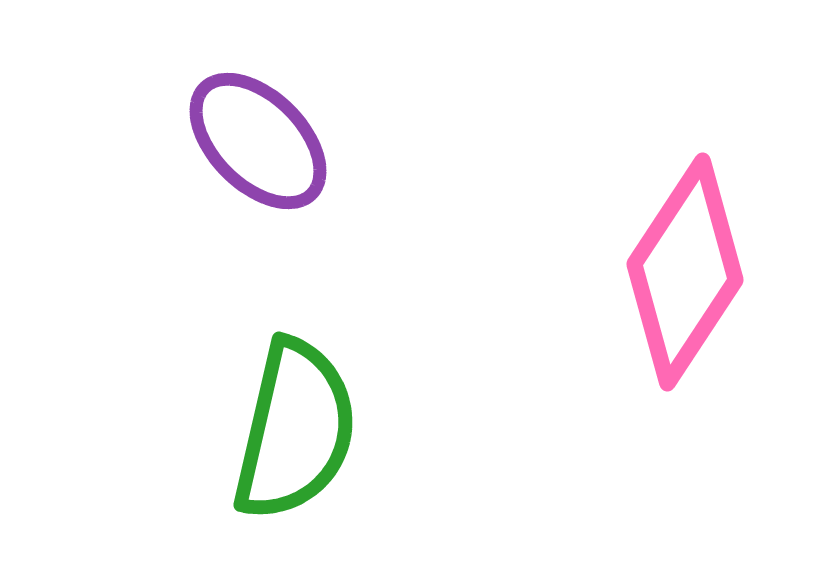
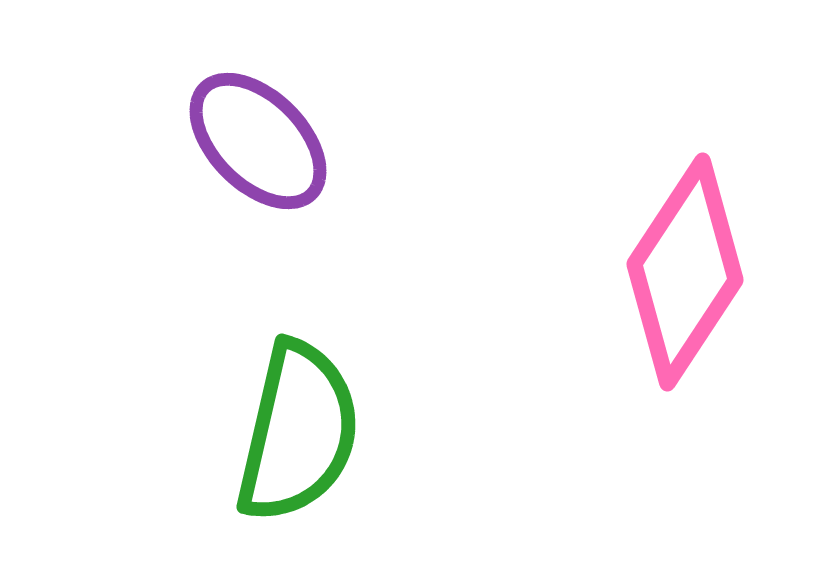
green semicircle: moved 3 px right, 2 px down
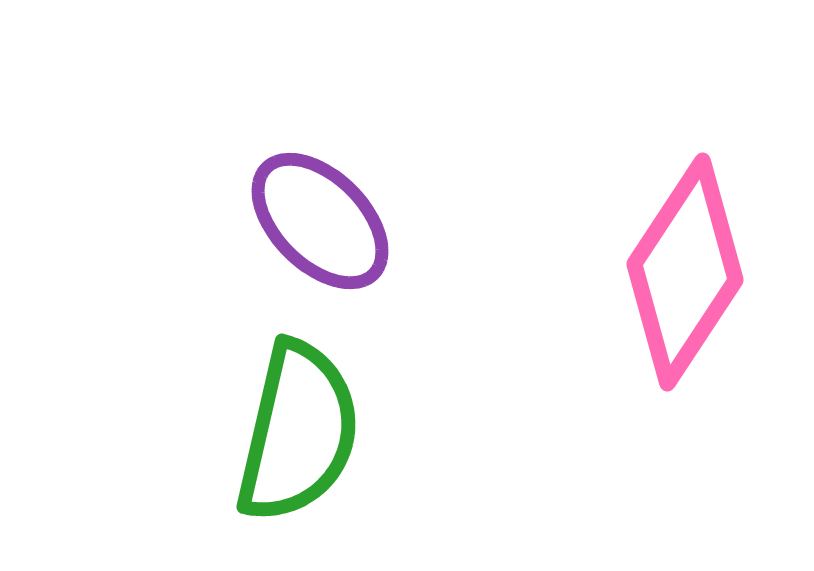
purple ellipse: moved 62 px right, 80 px down
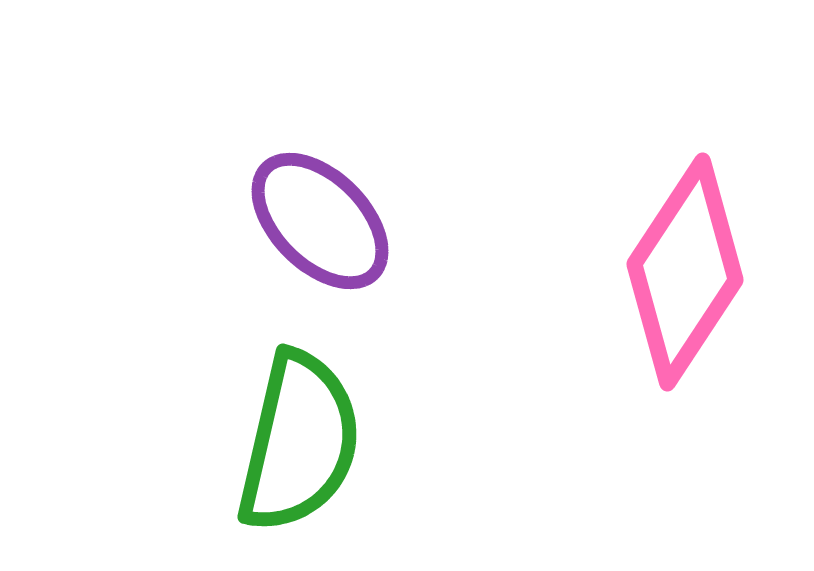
green semicircle: moved 1 px right, 10 px down
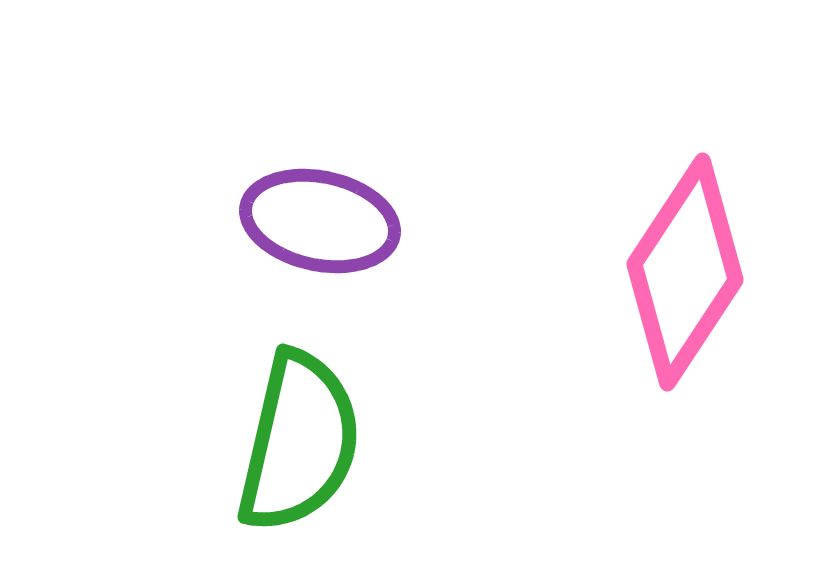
purple ellipse: rotated 33 degrees counterclockwise
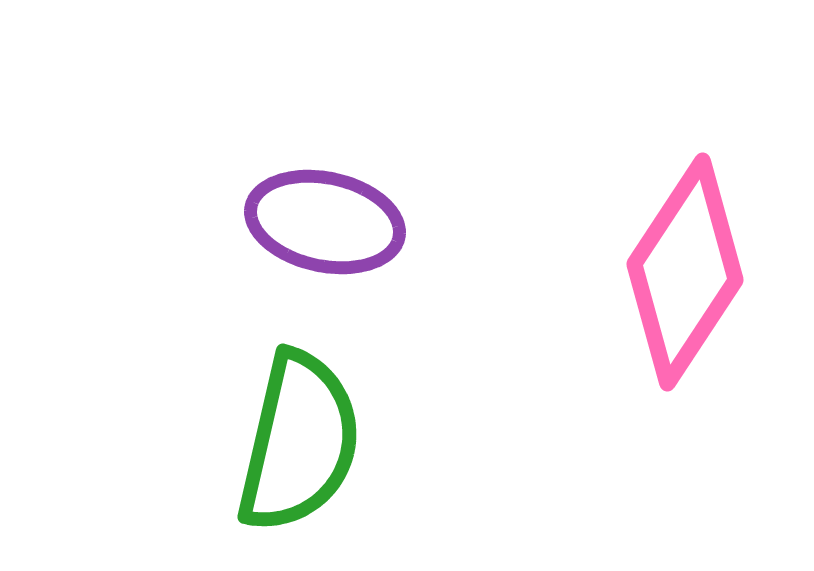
purple ellipse: moved 5 px right, 1 px down
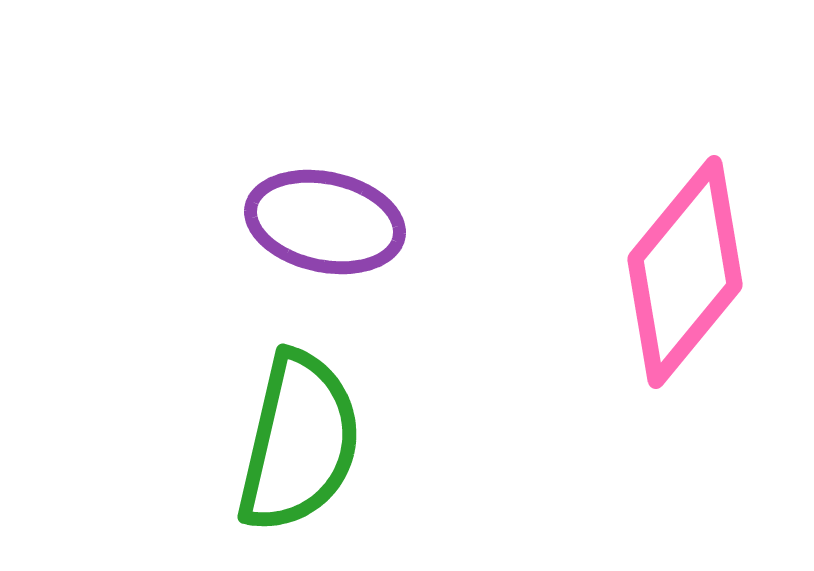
pink diamond: rotated 6 degrees clockwise
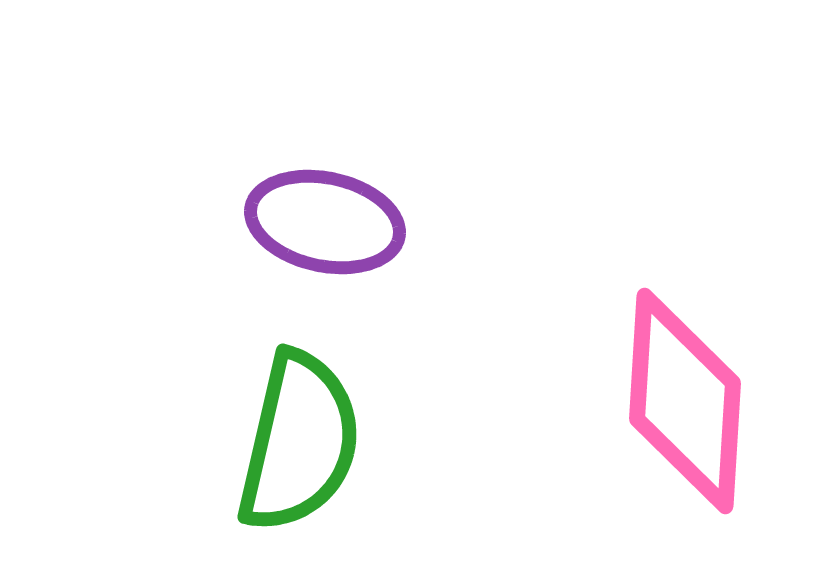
pink diamond: moved 129 px down; rotated 36 degrees counterclockwise
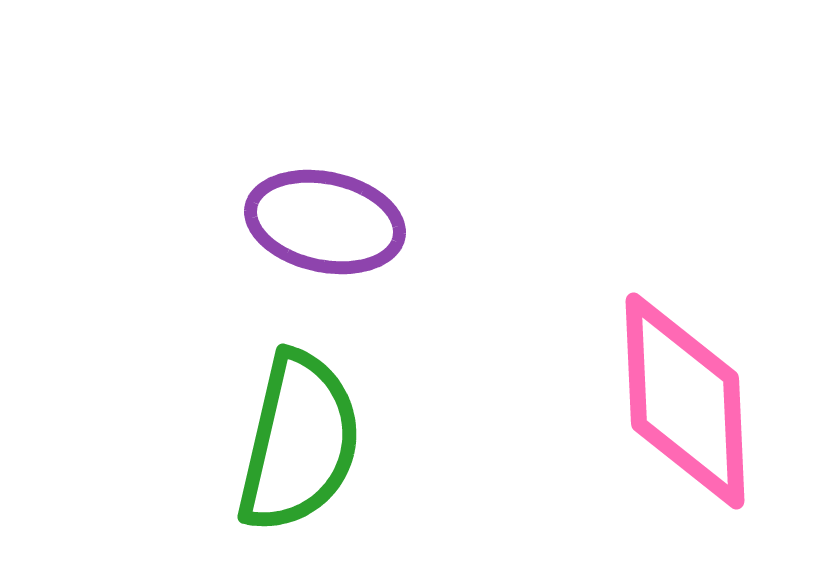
pink diamond: rotated 6 degrees counterclockwise
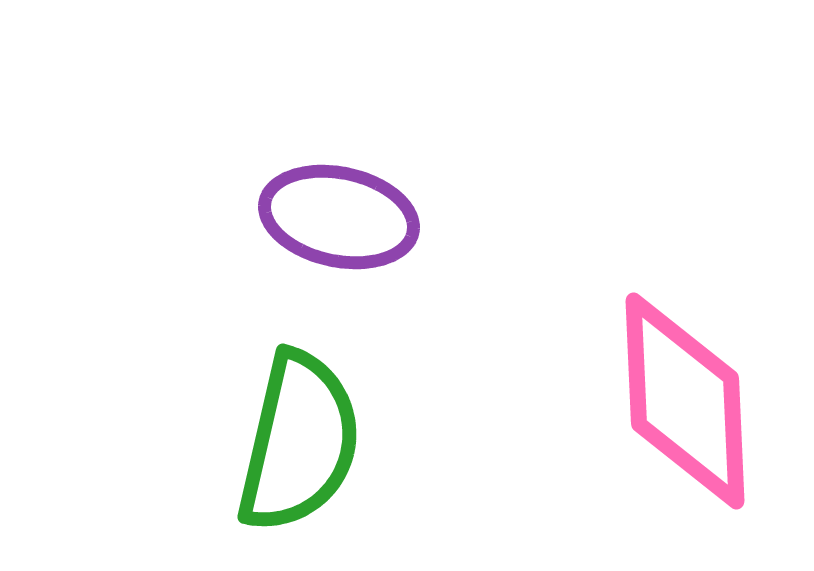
purple ellipse: moved 14 px right, 5 px up
